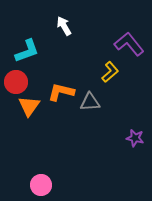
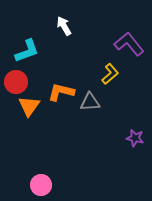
yellow L-shape: moved 2 px down
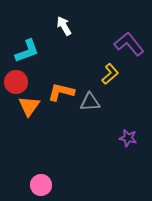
purple star: moved 7 px left
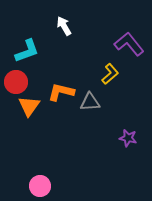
pink circle: moved 1 px left, 1 px down
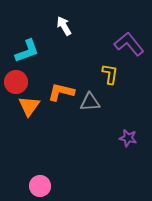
yellow L-shape: rotated 40 degrees counterclockwise
